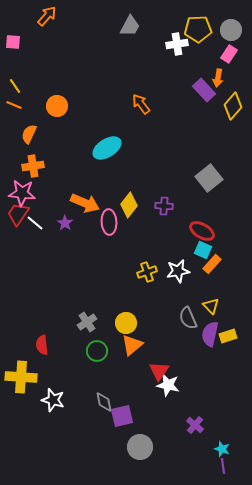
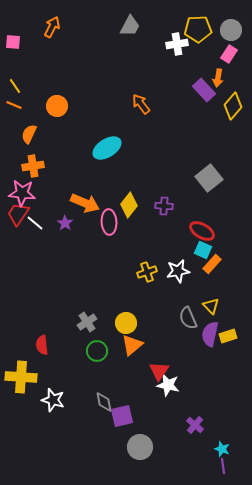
orange arrow at (47, 16): moved 5 px right, 11 px down; rotated 15 degrees counterclockwise
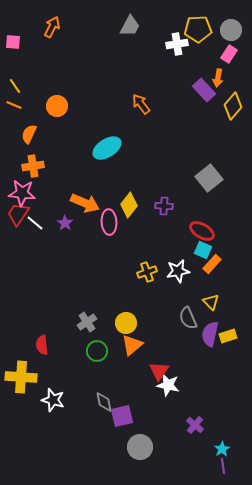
yellow triangle at (211, 306): moved 4 px up
cyan star at (222, 449): rotated 21 degrees clockwise
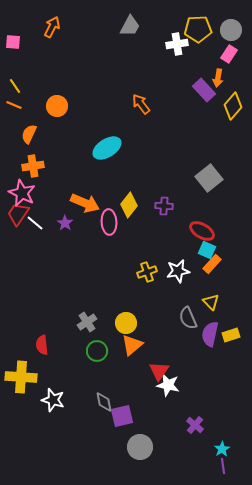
pink star at (22, 193): rotated 20 degrees clockwise
cyan square at (203, 250): moved 4 px right
yellow rectangle at (228, 336): moved 3 px right, 1 px up
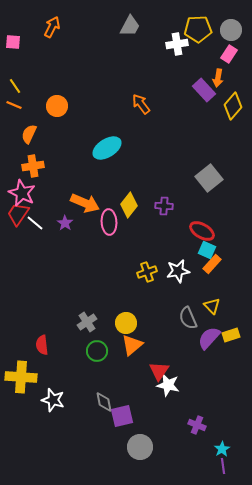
yellow triangle at (211, 302): moved 1 px right, 4 px down
purple semicircle at (210, 334): moved 1 px left, 4 px down; rotated 30 degrees clockwise
purple cross at (195, 425): moved 2 px right; rotated 18 degrees counterclockwise
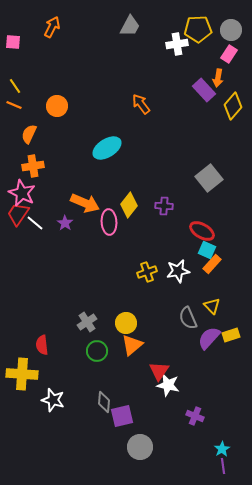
yellow cross at (21, 377): moved 1 px right, 3 px up
gray diamond at (104, 402): rotated 15 degrees clockwise
purple cross at (197, 425): moved 2 px left, 9 px up
